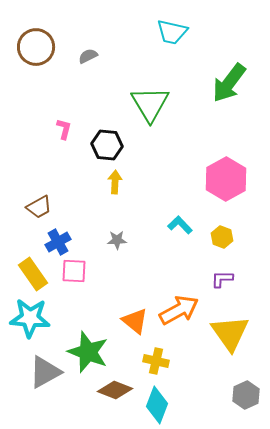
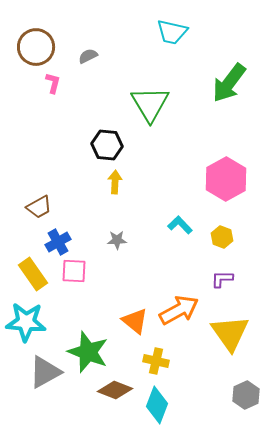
pink L-shape: moved 11 px left, 46 px up
cyan star: moved 4 px left, 4 px down
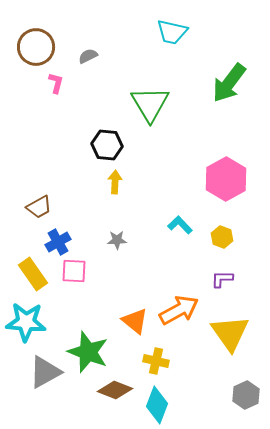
pink L-shape: moved 3 px right
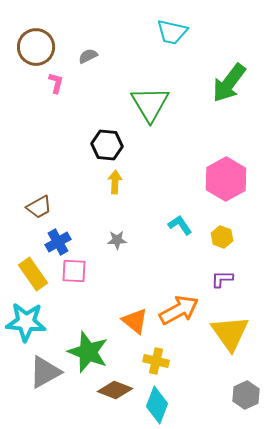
cyan L-shape: rotated 10 degrees clockwise
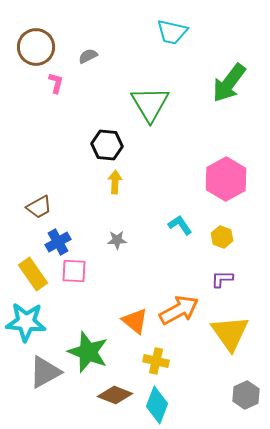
brown diamond: moved 5 px down
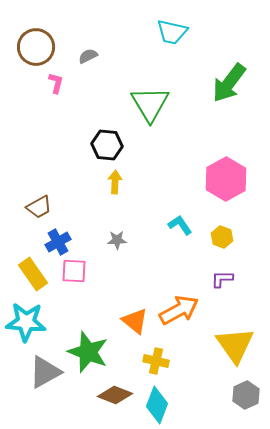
yellow triangle: moved 5 px right, 12 px down
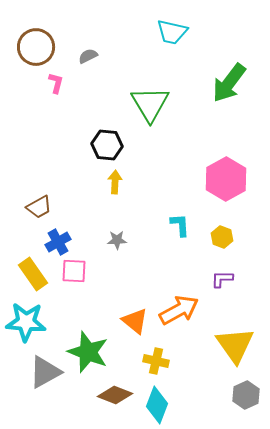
cyan L-shape: rotated 30 degrees clockwise
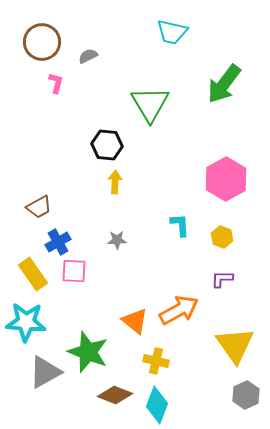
brown circle: moved 6 px right, 5 px up
green arrow: moved 5 px left, 1 px down
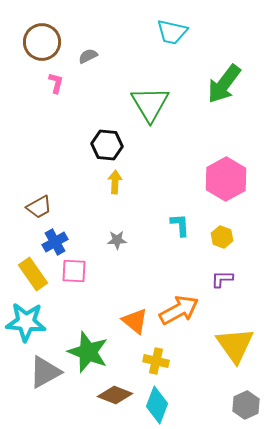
blue cross: moved 3 px left
gray hexagon: moved 10 px down
